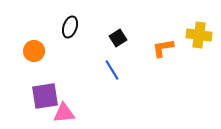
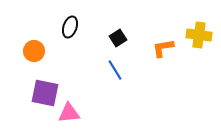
blue line: moved 3 px right
purple square: moved 3 px up; rotated 20 degrees clockwise
pink triangle: moved 5 px right
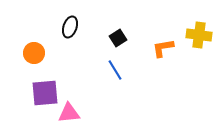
orange circle: moved 2 px down
purple square: rotated 16 degrees counterclockwise
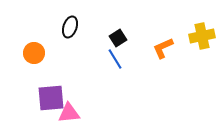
yellow cross: moved 3 px right, 1 px down; rotated 20 degrees counterclockwise
orange L-shape: rotated 15 degrees counterclockwise
blue line: moved 11 px up
purple square: moved 6 px right, 5 px down
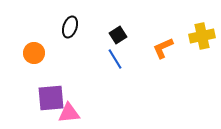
black square: moved 3 px up
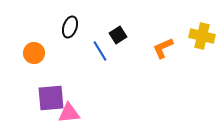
yellow cross: rotated 25 degrees clockwise
blue line: moved 15 px left, 8 px up
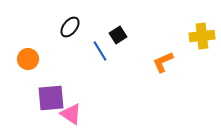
black ellipse: rotated 20 degrees clockwise
yellow cross: rotated 20 degrees counterclockwise
orange L-shape: moved 14 px down
orange circle: moved 6 px left, 6 px down
pink triangle: moved 2 px right, 1 px down; rotated 40 degrees clockwise
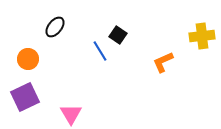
black ellipse: moved 15 px left
black square: rotated 24 degrees counterclockwise
purple square: moved 26 px left, 1 px up; rotated 20 degrees counterclockwise
pink triangle: rotated 25 degrees clockwise
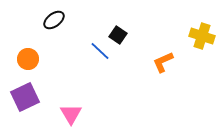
black ellipse: moved 1 px left, 7 px up; rotated 15 degrees clockwise
yellow cross: rotated 25 degrees clockwise
blue line: rotated 15 degrees counterclockwise
